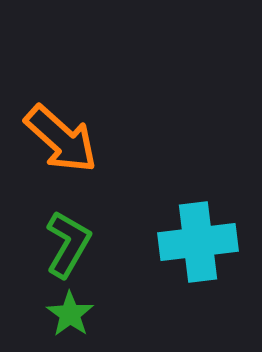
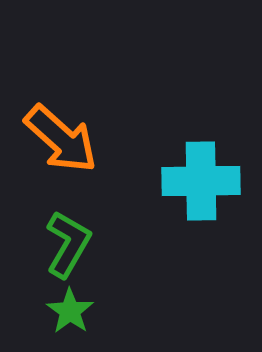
cyan cross: moved 3 px right, 61 px up; rotated 6 degrees clockwise
green star: moved 3 px up
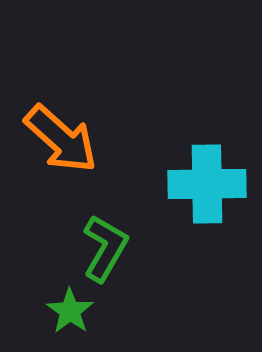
cyan cross: moved 6 px right, 3 px down
green L-shape: moved 37 px right, 4 px down
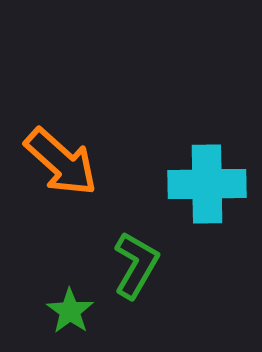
orange arrow: moved 23 px down
green L-shape: moved 31 px right, 17 px down
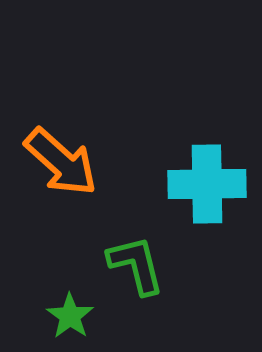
green L-shape: rotated 44 degrees counterclockwise
green star: moved 5 px down
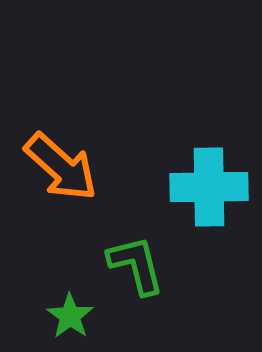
orange arrow: moved 5 px down
cyan cross: moved 2 px right, 3 px down
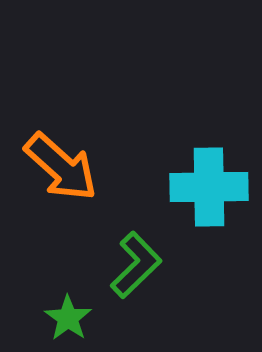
green L-shape: rotated 60 degrees clockwise
green star: moved 2 px left, 2 px down
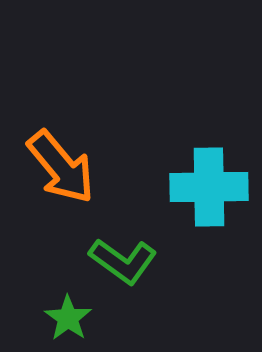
orange arrow: rotated 8 degrees clockwise
green L-shape: moved 13 px left, 4 px up; rotated 80 degrees clockwise
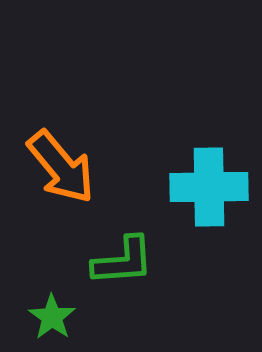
green L-shape: rotated 40 degrees counterclockwise
green star: moved 16 px left, 1 px up
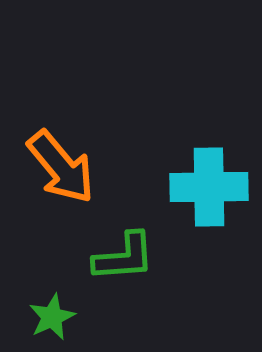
green L-shape: moved 1 px right, 4 px up
green star: rotated 12 degrees clockwise
